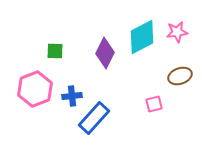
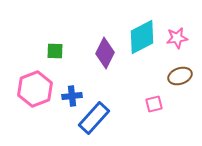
pink star: moved 6 px down
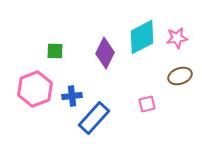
pink square: moved 7 px left
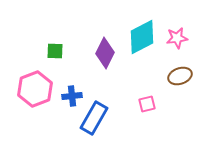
blue rectangle: rotated 12 degrees counterclockwise
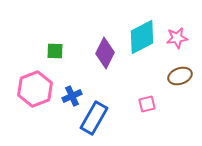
blue cross: rotated 18 degrees counterclockwise
